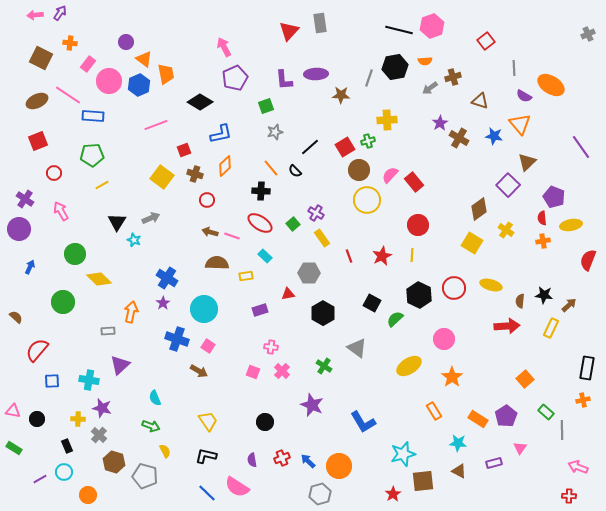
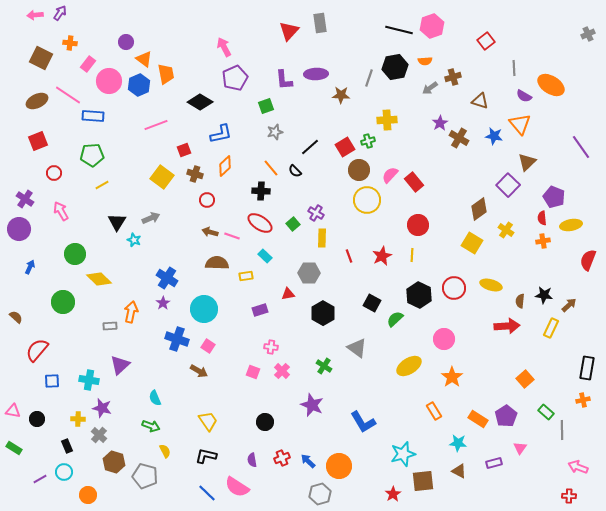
yellow rectangle at (322, 238): rotated 36 degrees clockwise
gray rectangle at (108, 331): moved 2 px right, 5 px up
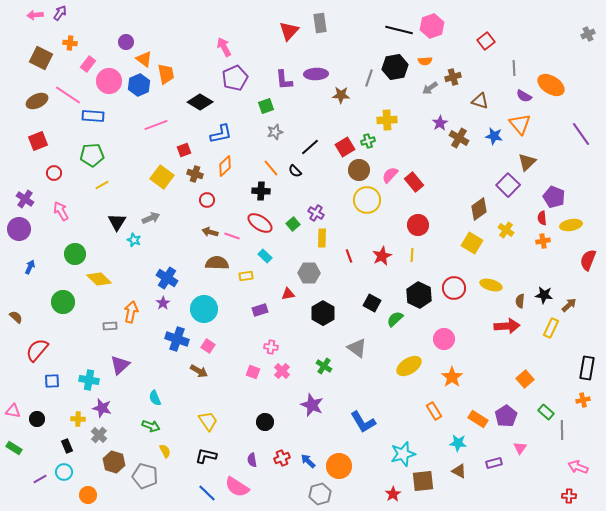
purple line at (581, 147): moved 13 px up
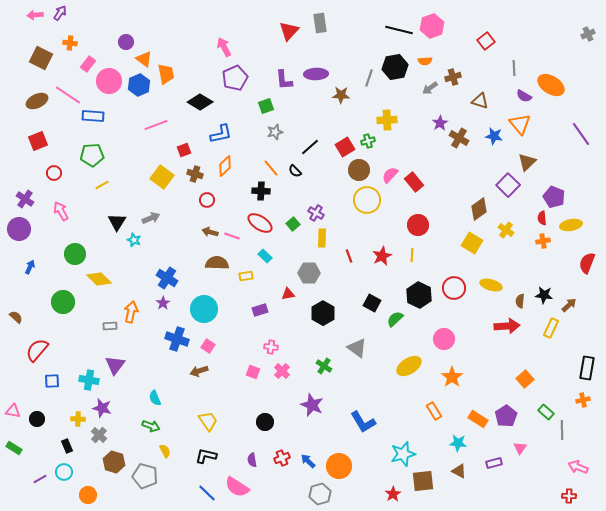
red semicircle at (588, 260): moved 1 px left, 3 px down
purple triangle at (120, 365): moved 5 px left; rotated 10 degrees counterclockwise
brown arrow at (199, 371): rotated 132 degrees clockwise
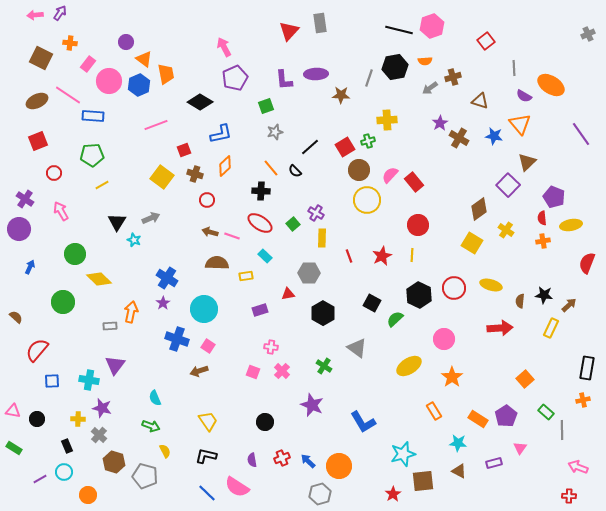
red arrow at (507, 326): moved 7 px left, 2 px down
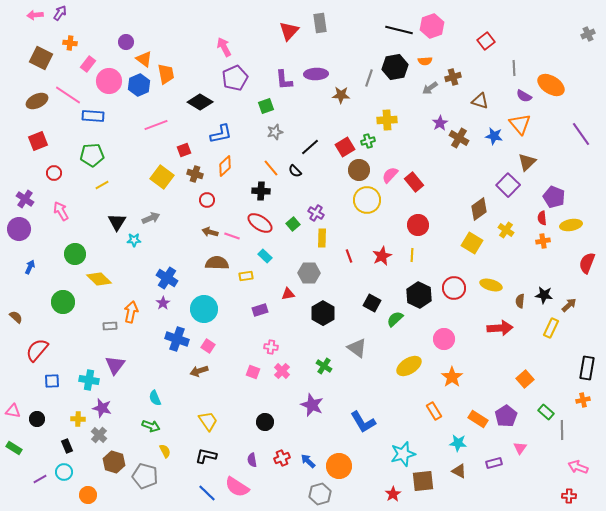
cyan star at (134, 240): rotated 24 degrees counterclockwise
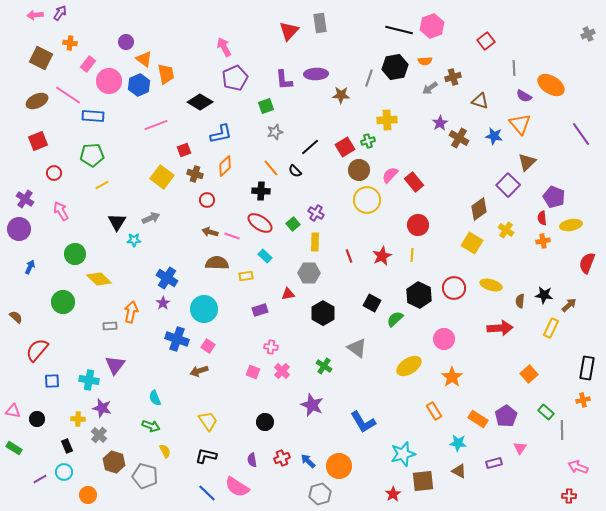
yellow rectangle at (322, 238): moved 7 px left, 4 px down
orange square at (525, 379): moved 4 px right, 5 px up
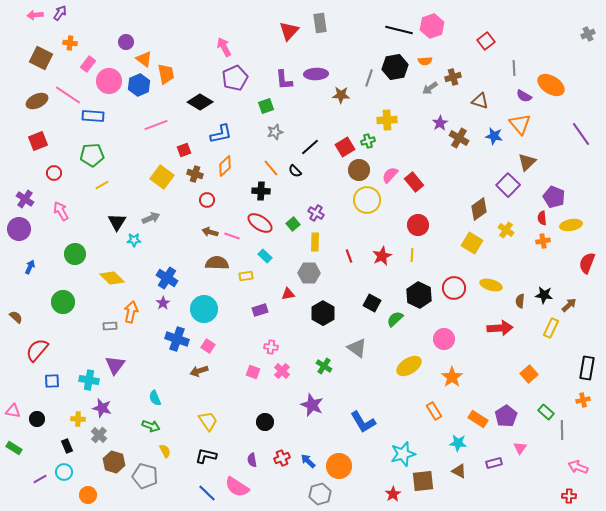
yellow diamond at (99, 279): moved 13 px right, 1 px up
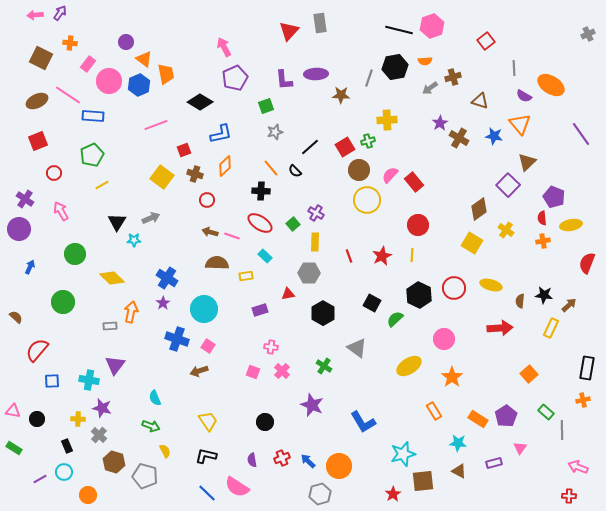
green pentagon at (92, 155): rotated 20 degrees counterclockwise
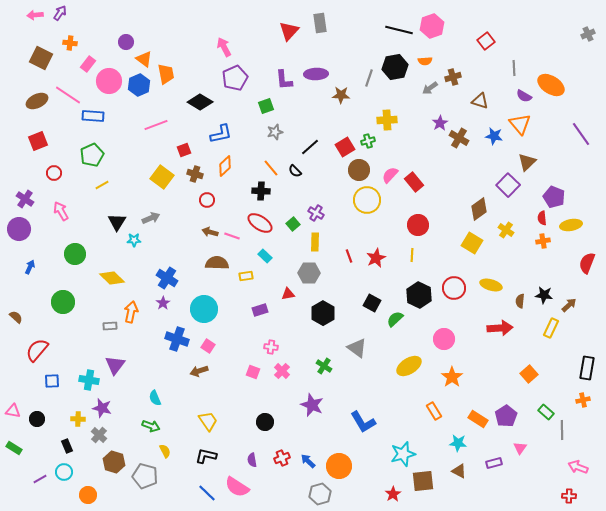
red star at (382, 256): moved 6 px left, 2 px down
